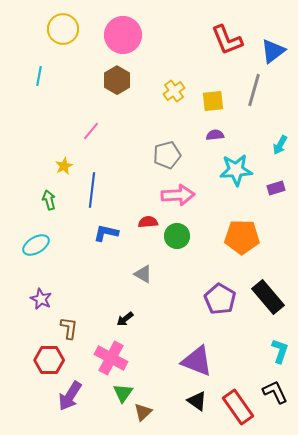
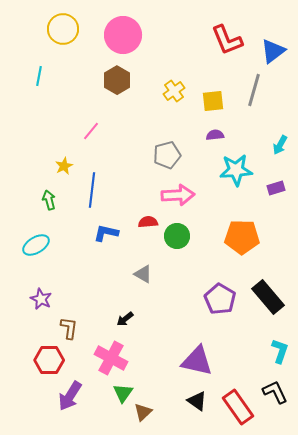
purple triangle: rotated 8 degrees counterclockwise
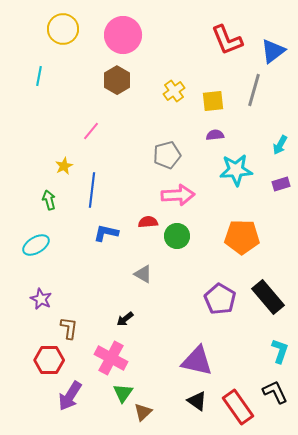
purple rectangle: moved 5 px right, 4 px up
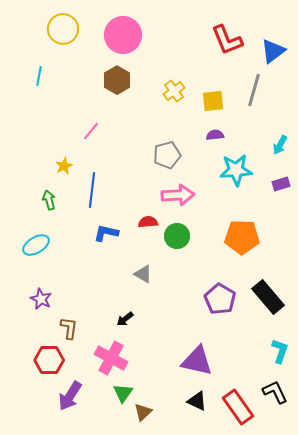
black triangle: rotated 10 degrees counterclockwise
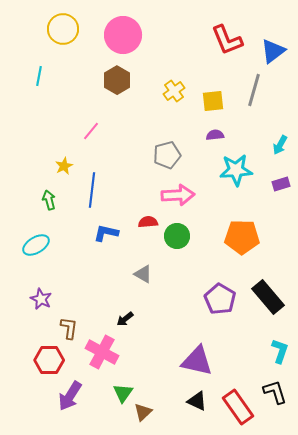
pink cross: moved 9 px left, 6 px up
black L-shape: rotated 8 degrees clockwise
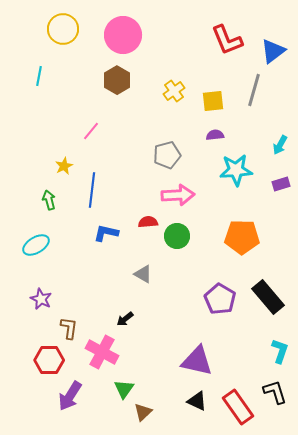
green triangle: moved 1 px right, 4 px up
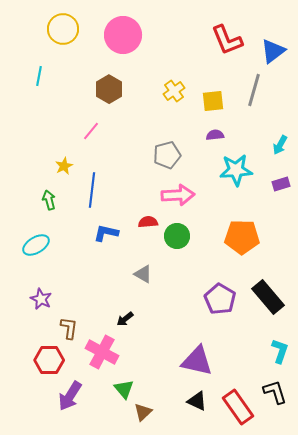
brown hexagon: moved 8 px left, 9 px down
green triangle: rotated 15 degrees counterclockwise
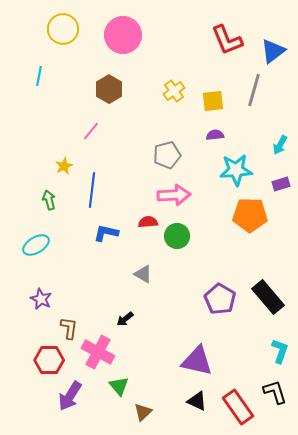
pink arrow: moved 4 px left
orange pentagon: moved 8 px right, 22 px up
pink cross: moved 4 px left
green triangle: moved 5 px left, 3 px up
